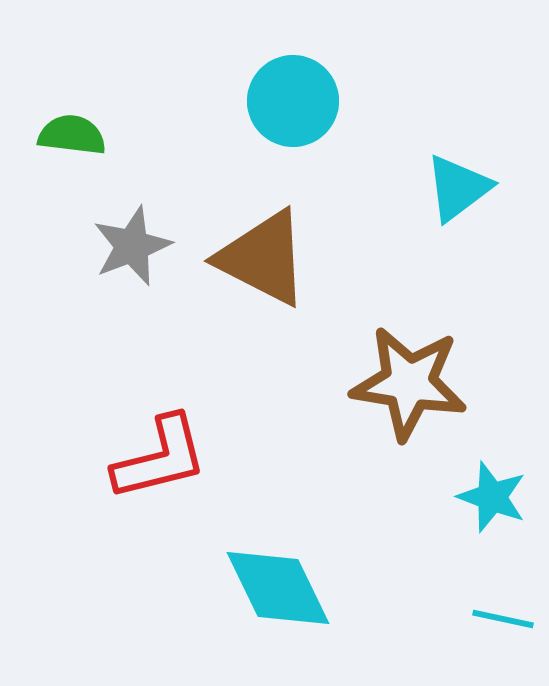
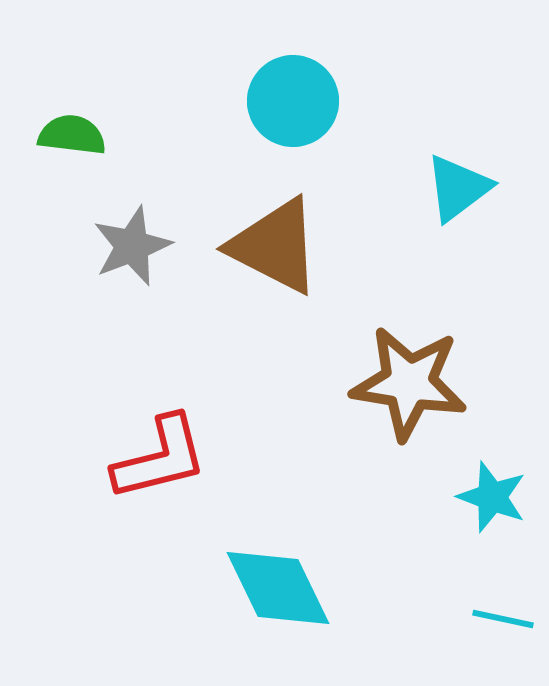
brown triangle: moved 12 px right, 12 px up
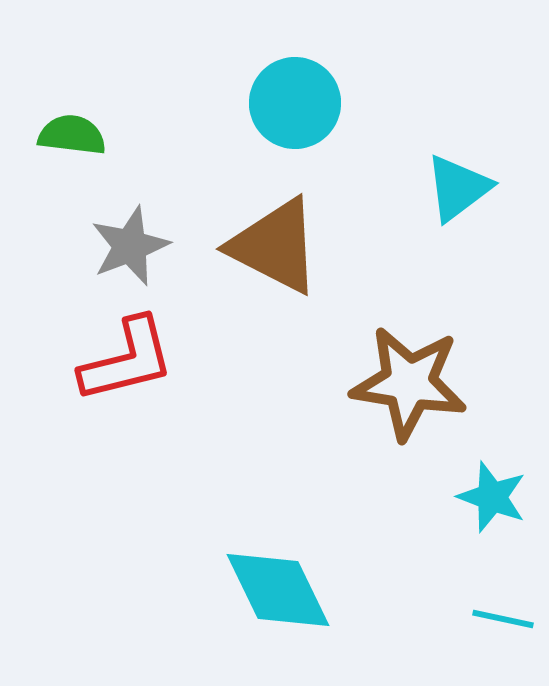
cyan circle: moved 2 px right, 2 px down
gray star: moved 2 px left
red L-shape: moved 33 px left, 98 px up
cyan diamond: moved 2 px down
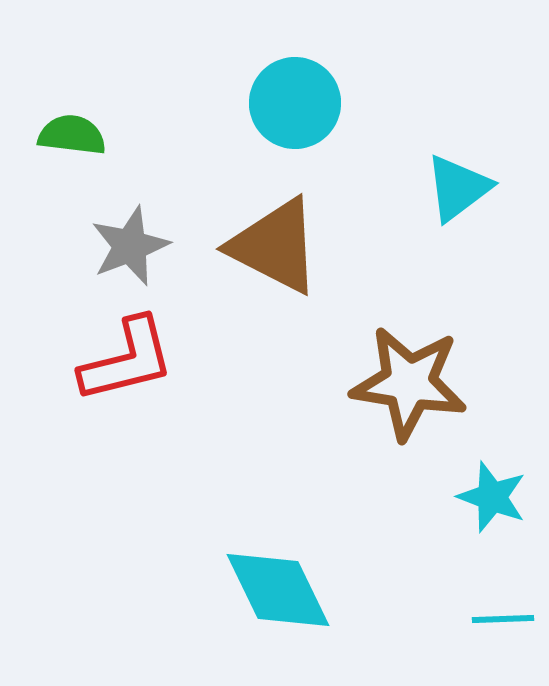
cyan line: rotated 14 degrees counterclockwise
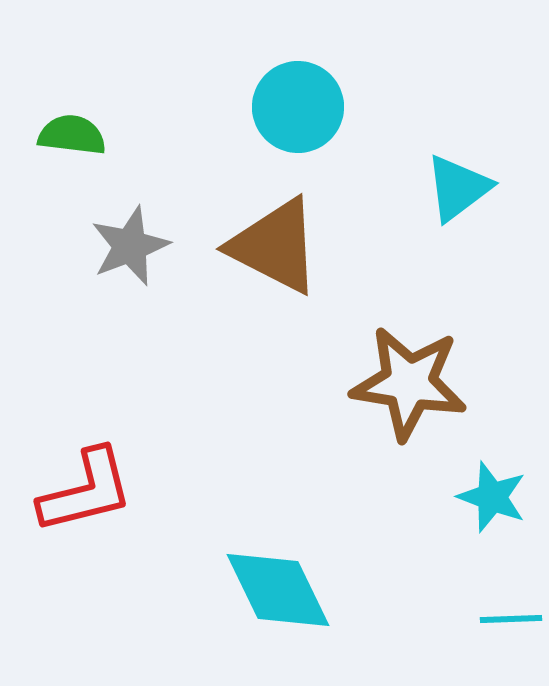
cyan circle: moved 3 px right, 4 px down
red L-shape: moved 41 px left, 131 px down
cyan line: moved 8 px right
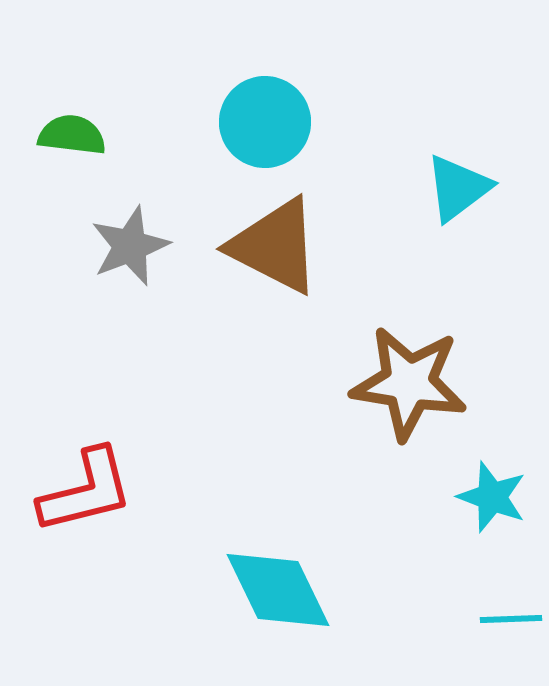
cyan circle: moved 33 px left, 15 px down
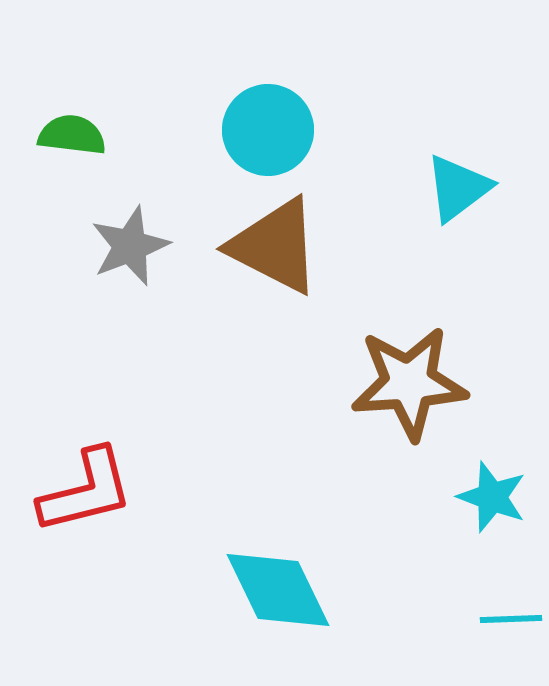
cyan circle: moved 3 px right, 8 px down
brown star: rotated 13 degrees counterclockwise
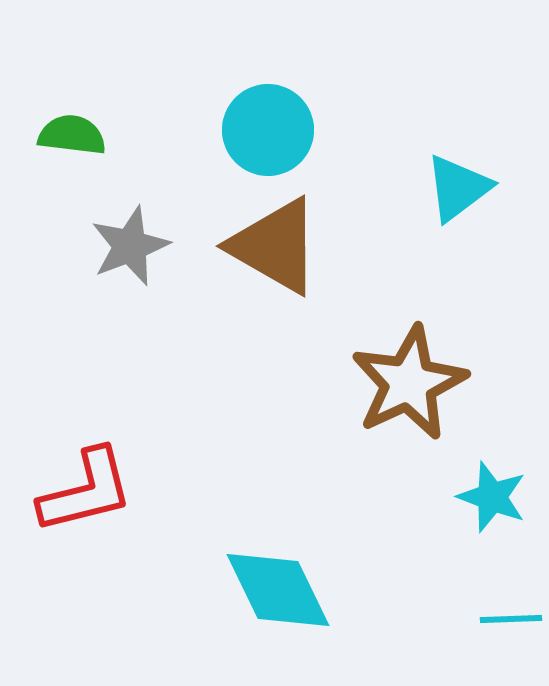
brown triangle: rotated 3 degrees clockwise
brown star: rotated 21 degrees counterclockwise
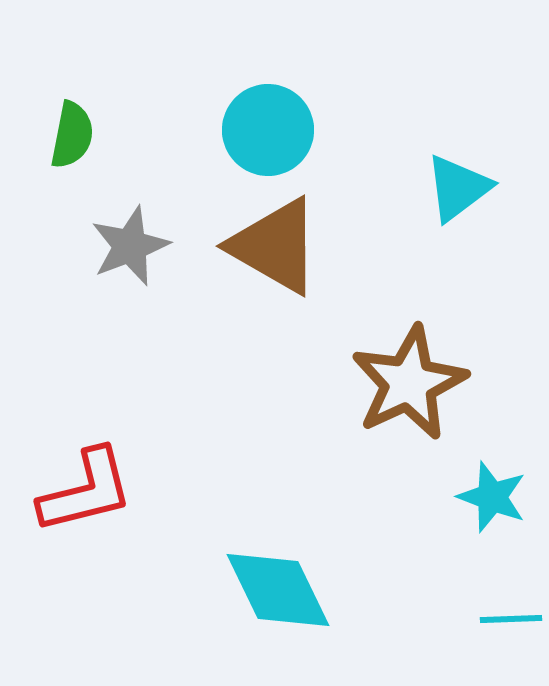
green semicircle: rotated 94 degrees clockwise
